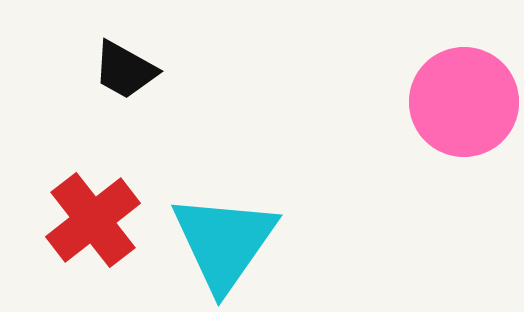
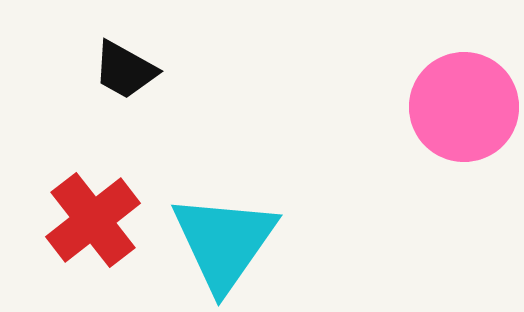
pink circle: moved 5 px down
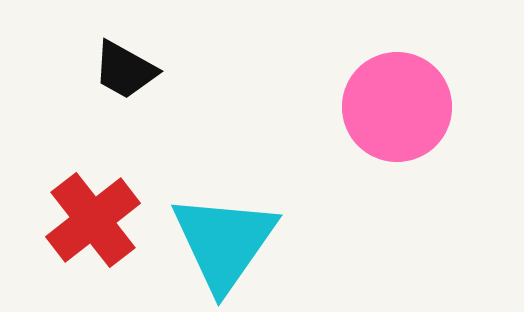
pink circle: moved 67 px left
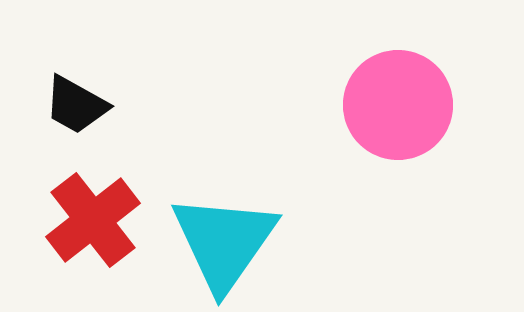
black trapezoid: moved 49 px left, 35 px down
pink circle: moved 1 px right, 2 px up
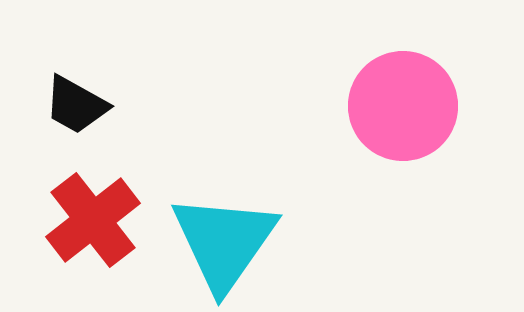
pink circle: moved 5 px right, 1 px down
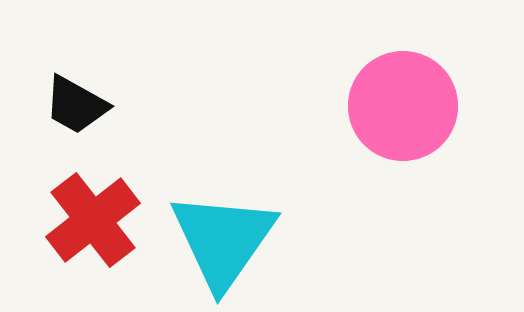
cyan triangle: moved 1 px left, 2 px up
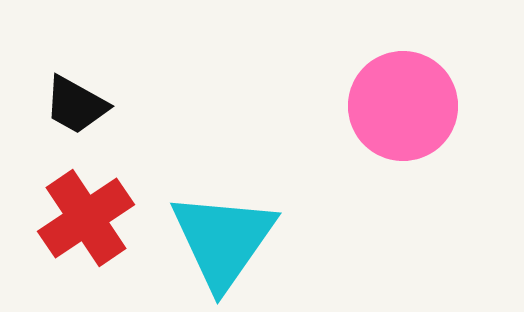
red cross: moved 7 px left, 2 px up; rotated 4 degrees clockwise
